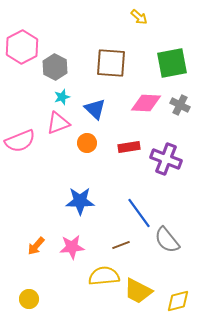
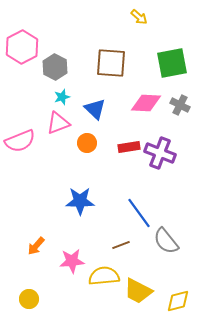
purple cross: moved 6 px left, 6 px up
gray semicircle: moved 1 px left, 1 px down
pink star: moved 14 px down
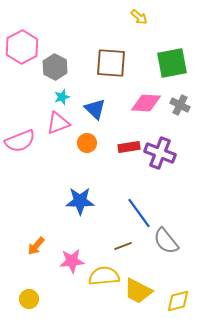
brown line: moved 2 px right, 1 px down
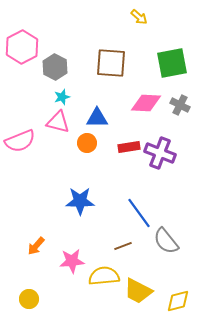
blue triangle: moved 2 px right, 9 px down; rotated 45 degrees counterclockwise
pink triangle: moved 1 px up; rotated 35 degrees clockwise
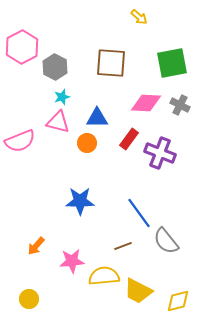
red rectangle: moved 8 px up; rotated 45 degrees counterclockwise
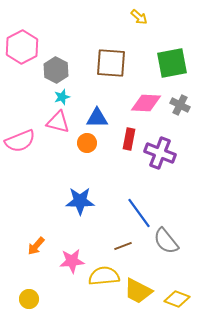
gray hexagon: moved 1 px right, 3 px down
red rectangle: rotated 25 degrees counterclockwise
yellow diamond: moved 1 px left, 2 px up; rotated 35 degrees clockwise
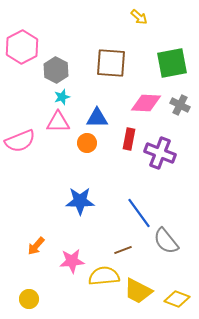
pink triangle: rotated 15 degrees counterclockwise
brown line: moved 4 px down
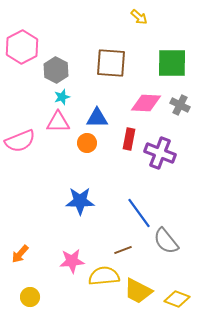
green square: rotated 12 degrees clockwise
orange arrow: moved 16 px left, 8 px down
yellow circle: moved 1 px right, 2 px up
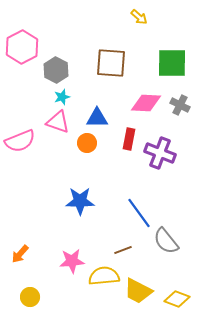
pink triangle: rotated 20 degrees clockwise
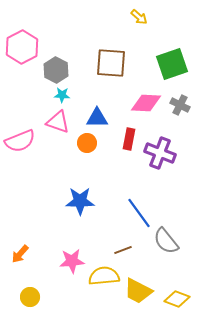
green square: moved 1 px down; rotated 20 degrees counterclockwise
cyan star: moved 2 px up; rotated 21 degrees clockwise
